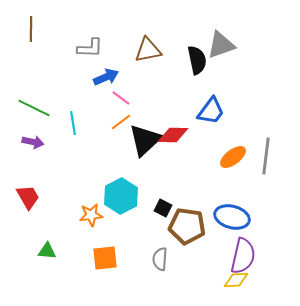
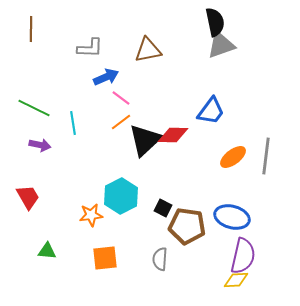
black semicircle: moved 18 px right, 38 px up
purple arrow: moved 7 px right, 3 px down
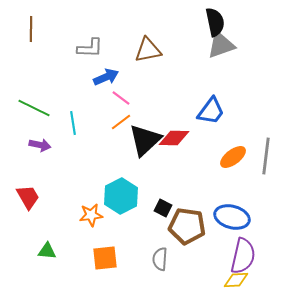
red diamond: moved 1 px right, 3 px down
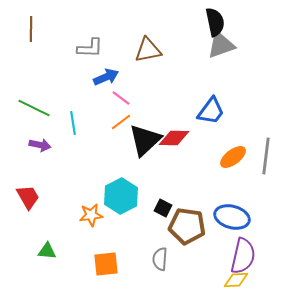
orange square: moved 1 px right, 6 px down
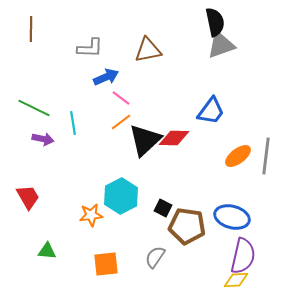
purple arrow: moved 3 px right, 6 px up
orange ellipse: moved 5 px right, 1 px up
gray semicircle: moved 5 px left, 2 px up; rotated 30 degrees clockwise
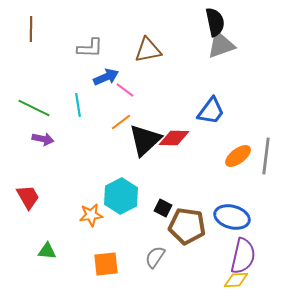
pink line: moved 4 px right, 8 px up
cyan line: moved 5 px right, 18 px up
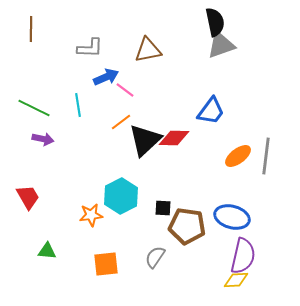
black square: rotated 24 degrees counterclockwise
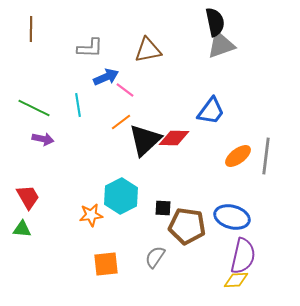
green triangle: moved 25 px left, 22 px up
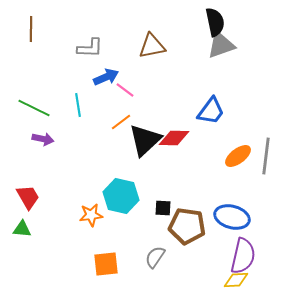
brown triangle: moved 4 px right, 4 px up
cyan hexagon: rotated 20 degrees counterclockwise
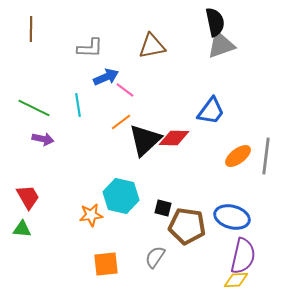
black square: rotated 12 degrees clockwise
